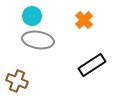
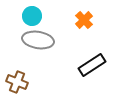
brown cross: moved 1 px down
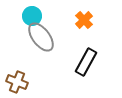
gray ellipse: moved 3 px right, 3 px up; rotated 44 degrees clockwise
black rectangle: moved 6 px left, 3 px up; rotated 28 degrees counterclockwise
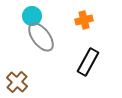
orange cross: rotated 30 degrees clockwise
black rectangle: moved 2 px right
brown cross: rotated 20 degrees clockwise
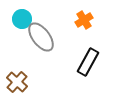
cyan circle: moved 10 px left, 3 px down
orange cross: rotated 18 degrees counterclockwise
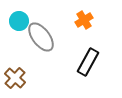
cyan circle: moved 3 px left, 2 px down
brown cross: moved 2 px left, 4 px up
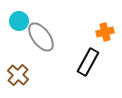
orange cross: moved 21 px right, 12 px down; rotated 18 degrees clockwise
brown cross: moved 3 px right, 3 px up
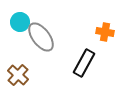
cyan circle: moved 1 px right, 1 px down
orange cross: rotated 24 degrees clockwise
black rectangle: moved 4 px left, 1 px down
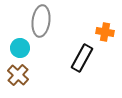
cyan circle: moved 26 px down
gray ellipse: moved 16 px up; rotated 44 degrees clockwise
black rectangle: moved 2 px left, 5 px up
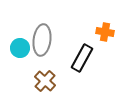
gray ellipse: moved 1 px right, 19 px down
brown cross: moved 27 px right, 6 px down
